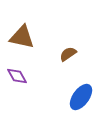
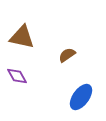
brown semicircle: moved 1 px left, 1 px down
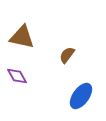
brown semicircle: rotated 18 degrees counterclockwise
blue ellipse: moved 1 px up
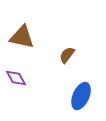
purple diamond: moved 1 px left, 2 px down
blue ellipse: rotated 12 degrees counterclockwise
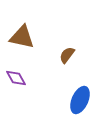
blue ellipse: moved 1 px left, 4 px down
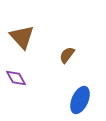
brown triangle: rotated 36 degrees clockwise
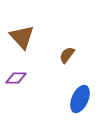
purple diamond: rotated 60 degrees counterclockwise
blue ellipse: moved 1 px up
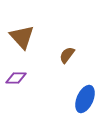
blue ellipse: moved 5 px right
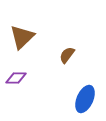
brown triangle: rotated 28 degrees clockwise
